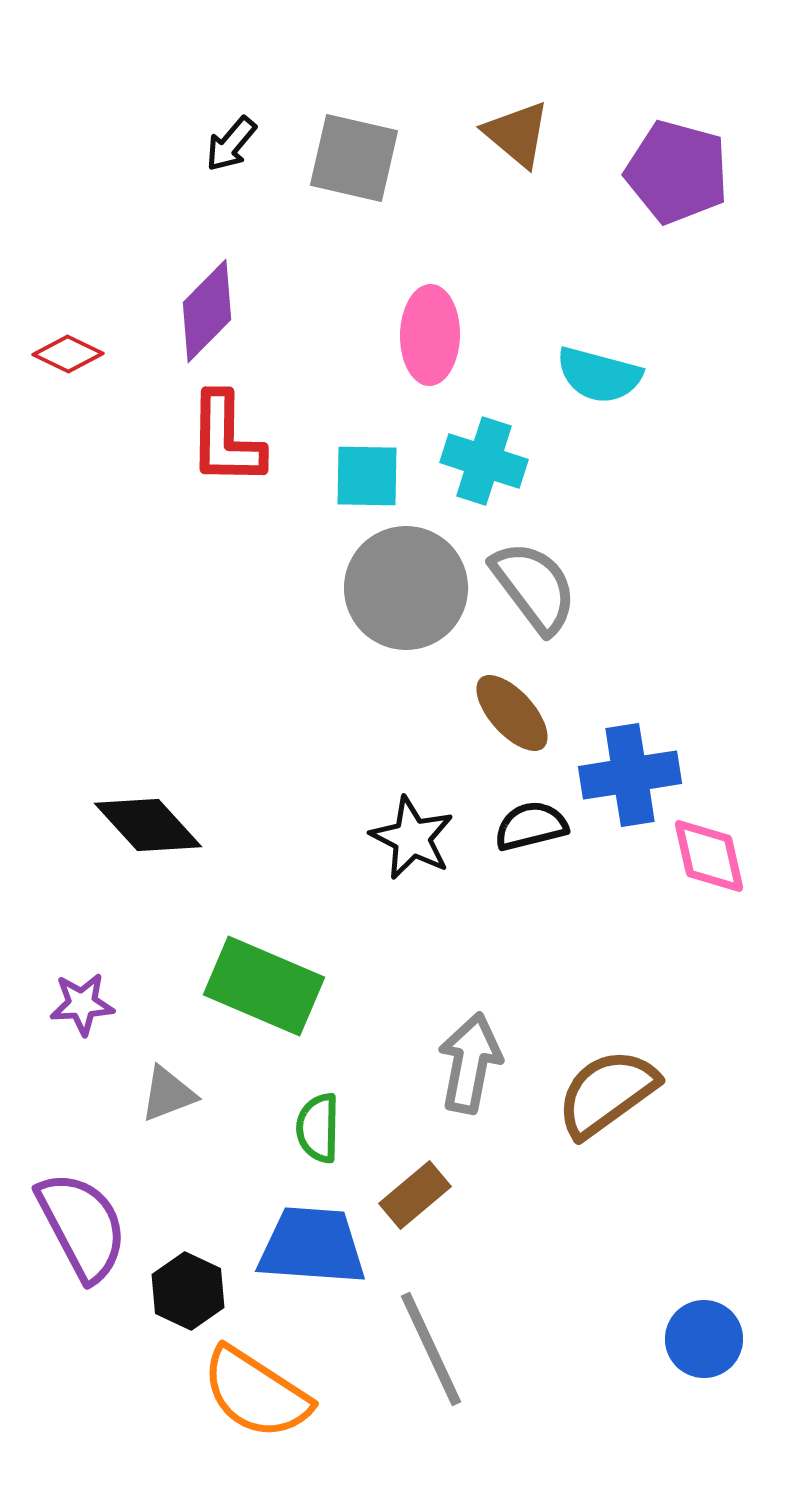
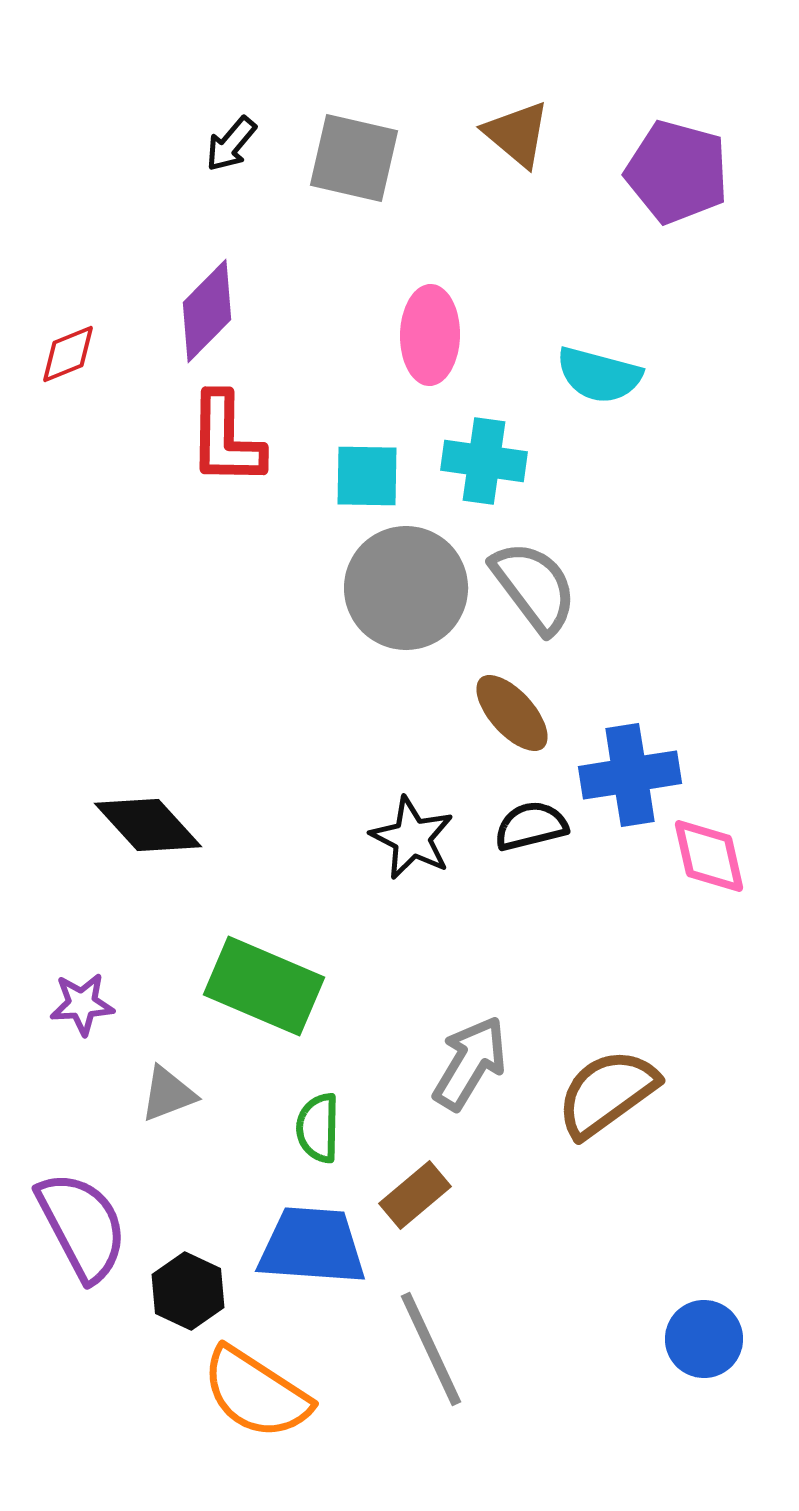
red diamond: rotated 48 degrees counterclockwise
cyan cross: rotated 10 degrees counterclockwise
gray arrow: rotated 20 degrees clockwise
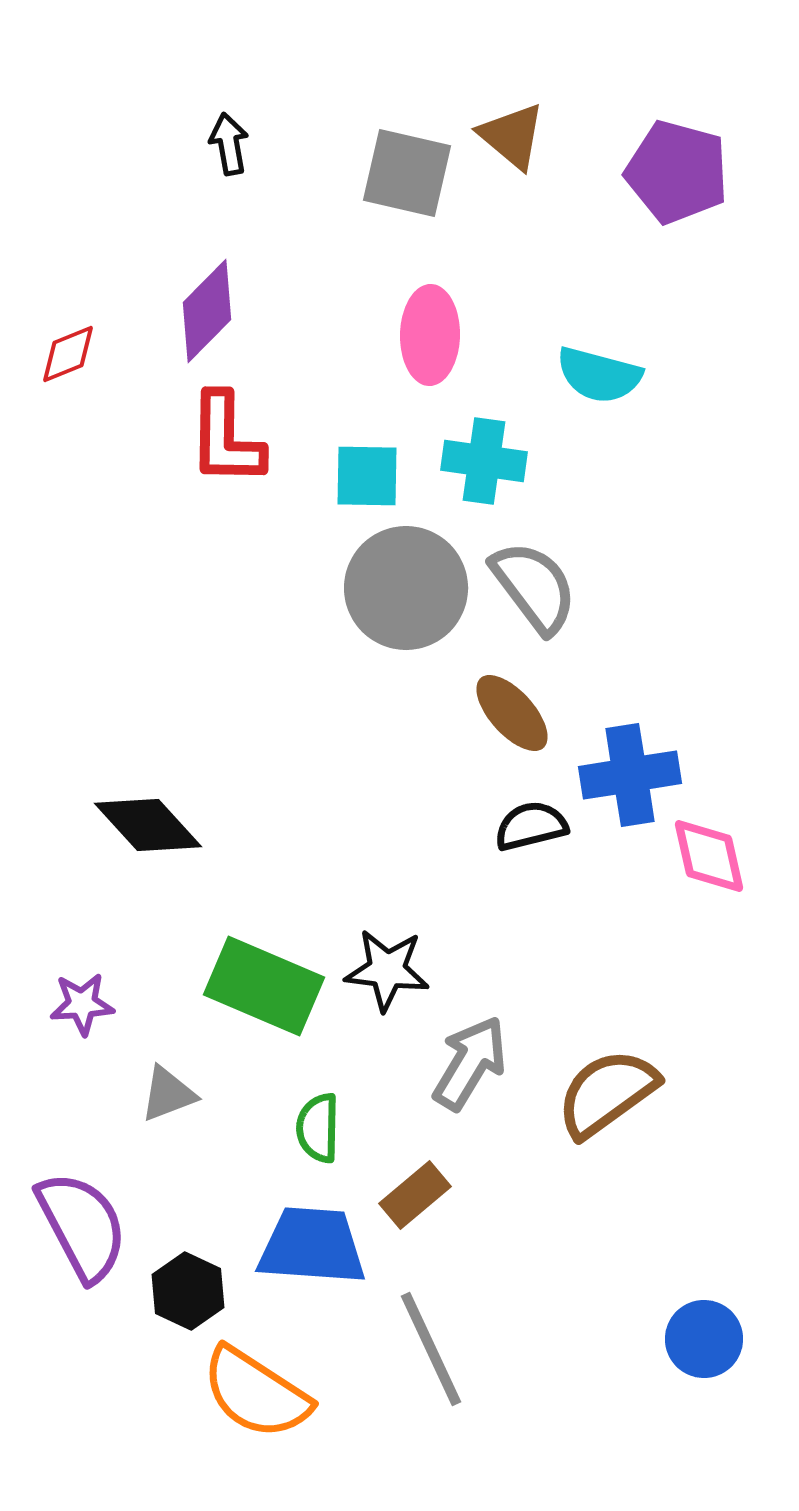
brown triangle: moved 5 px left, 2 px down
black arrow: moved 2 px left; rotated 130 degrees clockwise
gray square: moved 53 px right, 15 px down
black star: moved 25 px left, 132 px down; rotated 20 degrees counterclockwise
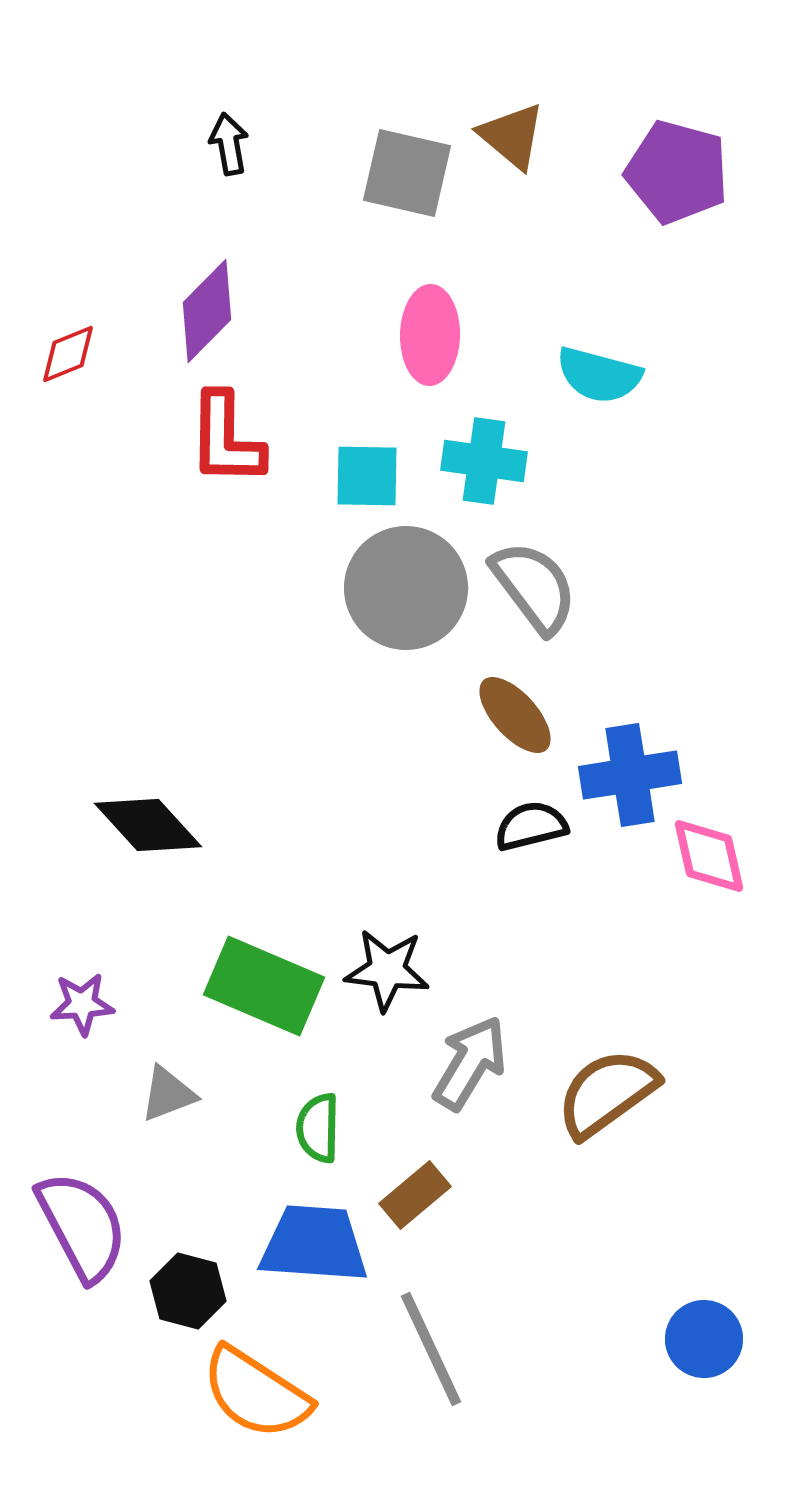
brown ellipse: moved 3 px right, 2 px down
blue trapezoid: moved 2 px right, 2 px up
black hexagon: rotated 10 degrees counterclockwise
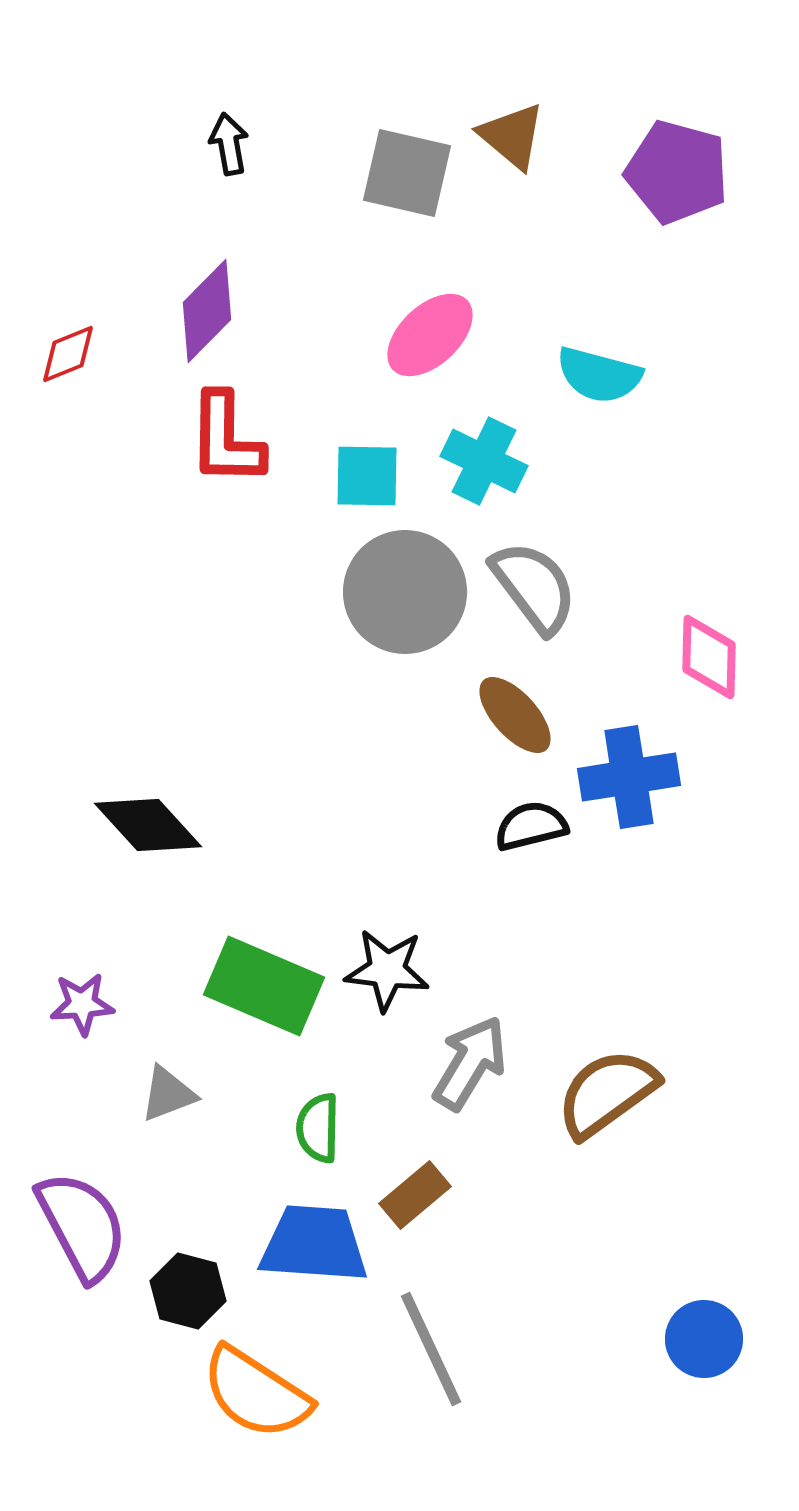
pink ellipse: rotated 46 degrees clockwise
cyan cross: rotated 18 degrees clockwise
gray circle: moved 1 px left, 4 px down
blue cross: moved 1 px left, 2 px down
pink diamond: moved 199 px up; rotated 14 degrees clockwise
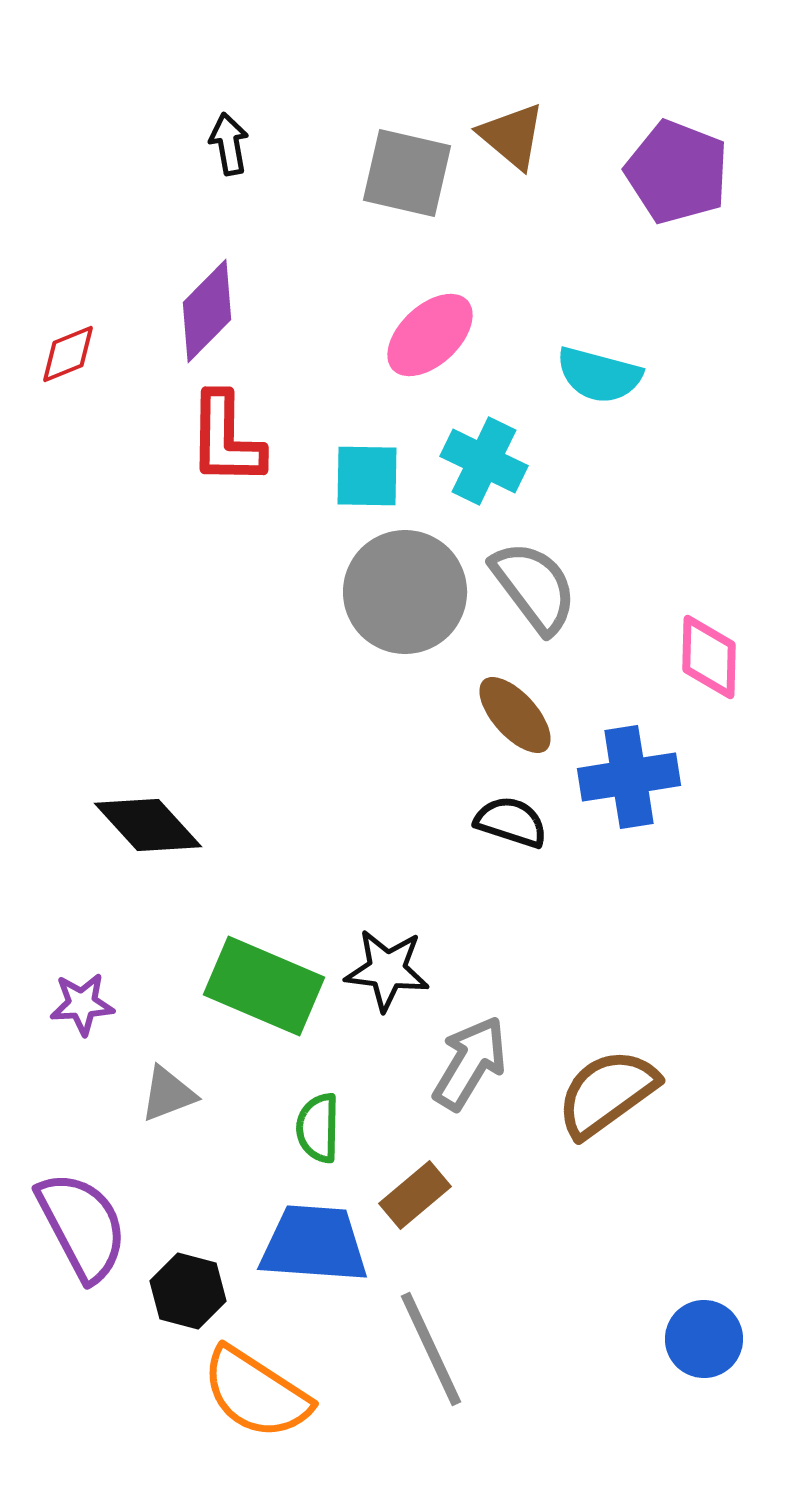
purple pentagon: rotated 6 degrees clockwise
black semicircle: moved 20 px left, 4 px up; rotated 32 degrees clockwise
